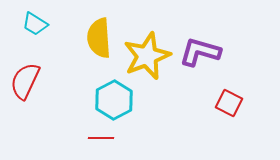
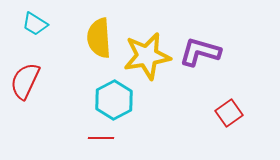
yellow star: rotated 12 degrees clockwise
red square: moved 10 px down; rotated 28 degrees clockwise
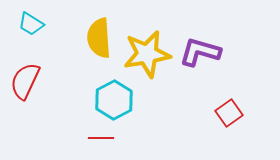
cyan trapezoid: moved 4 px left
yellow star: moved 2 px up
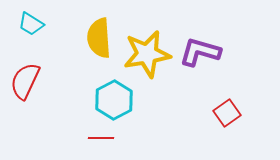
red square: moved 2 px left
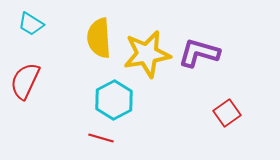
purple L-shape: moved 1 px left, 1 px down
red line: rotated 15 degrees clockwise
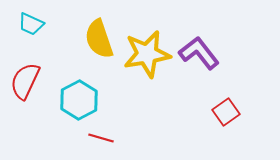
cyan trapezoid: rotated 8 degrees counterclockwise
yellow semicircle: moved 1 px down; rotated 15 degrees counterclockwise
purple L-shape: rotated 36 degrees clockwise
cyan hexagon: moved 35 px left
red square: moved 1 px left, 1 px up
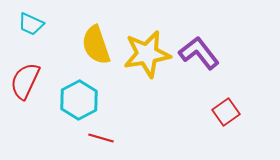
yellow semicircle: moved 3 px left, 6 px down
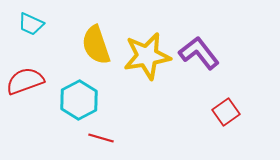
yellow star: moved 2 px down
red semicircle: rotated 45 degrees clockwise
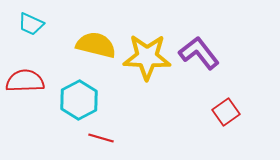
yellow semicircle: rotated 123 degrees clockwise
yellow star: moved 1 px down; rotated 12 degrees clockwise
red semicircle: rotated 18 degrees clockwise
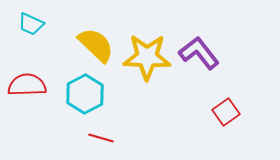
yellow semicircle: rotated 30 degrees clockwise
red semicircle: moved 2 px right, 4 px down
cyan hexagon: moved 6 px right, 6 px up
